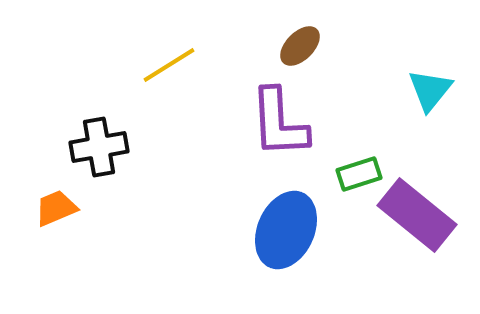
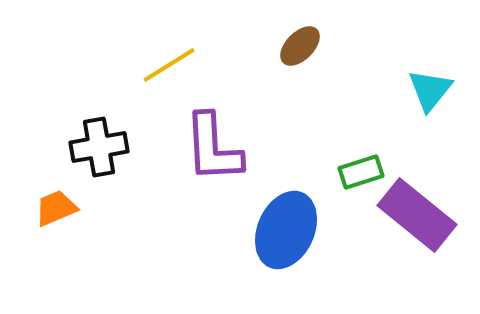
purple L-shape: moved 66 px left, 25 px down
green rectangle: moved 2 px right, 2 px up
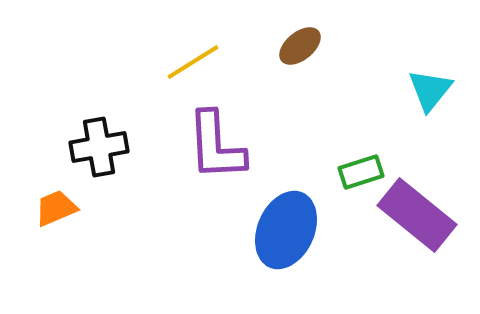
brown ellipse: rotated 6 degrees clockwise
yellow line: moved 24 px right, 3 px up
purple L-shape: moved 3 px right, 2 px up
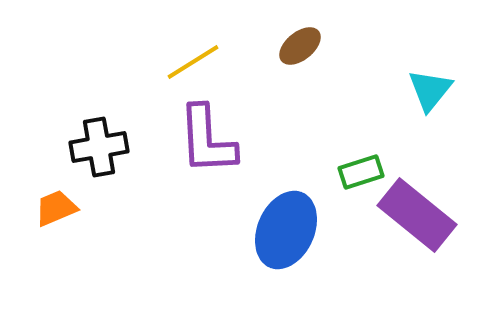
purple L-shape: moved 9 px left, 6 px up
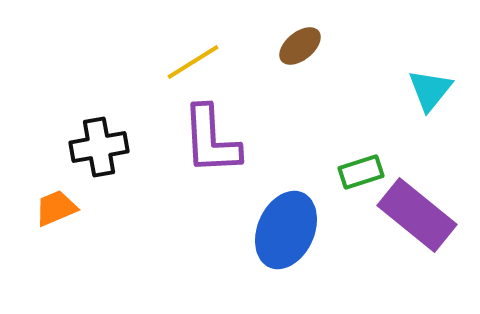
purple L-shape: moved 4 px right
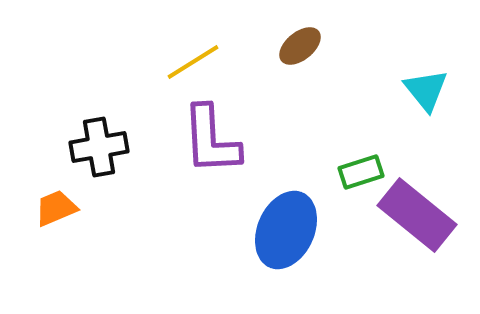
cyan triangle: moved 4 px left; rotated 18 degrees counterclockwise
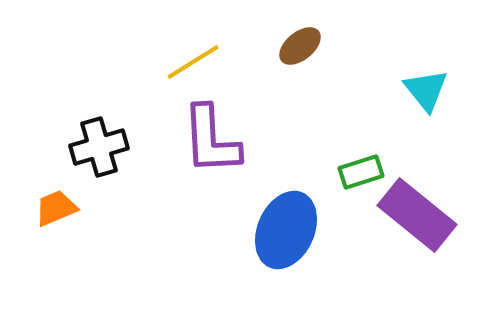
black cross: rotated 6 degrees counterclockwise
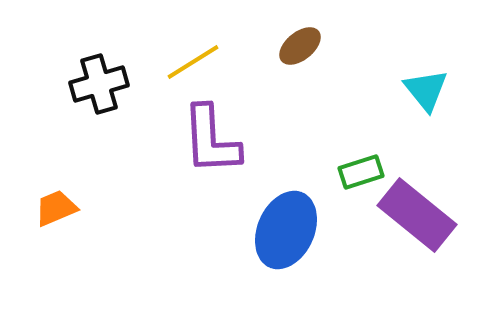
black cross: moved 63 px up
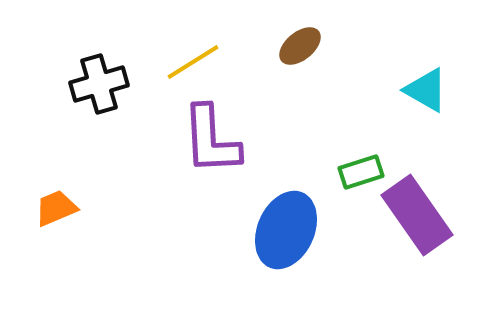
cyan triangle: rotated 21 degrees counterclockwise
purple rectangle: rotated 16 degrees clockwise
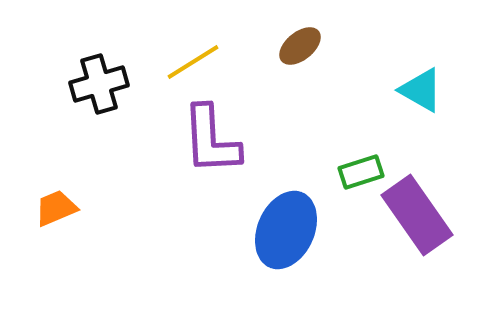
cyan triangle: moved 5 px left
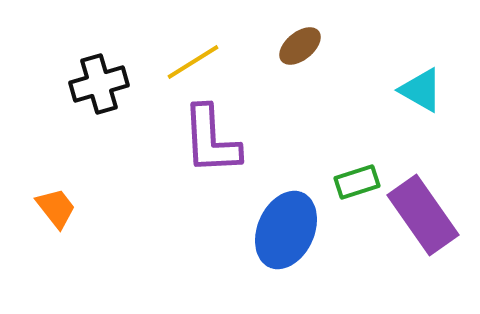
green rectangle: moved 4 px left, 10 px down
orange trapezoid: rotated 75 degrees clockwise
purple rectangle: moved 6 px right
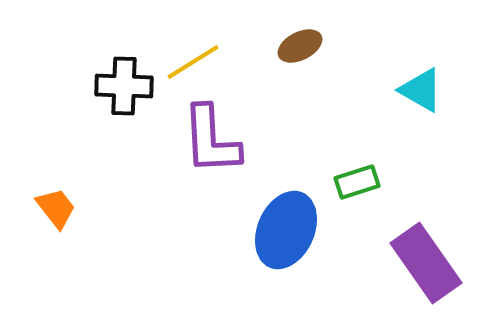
brown ellipse: rotated 12 degrees clockwise
black cross: moved 25 px right, 2 px down; rotated 18 degrees clockwise
purple rectangle: moved 3 px right, 48 px down
